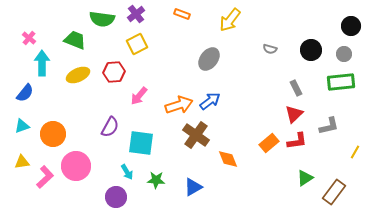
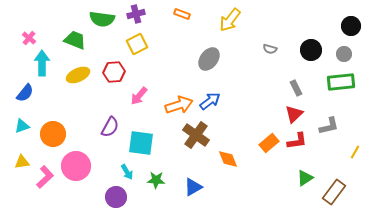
purple cross at (136, 14): rotated 24 degrees clockwise
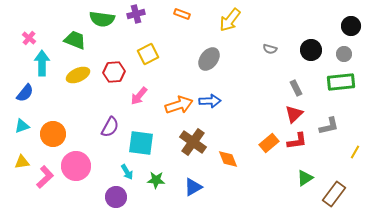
yellow square at (137, 44): moved 11 px right, 10 px down
blue arrow at (210, 101): rotated 35 degrees clockwise
brown cross at (196, 135): moved 3 px left, 7 px down
brown rectangle at (334, 192): moved 2 px down
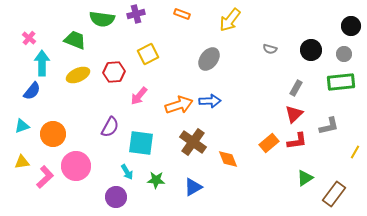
gray rectangle at (296, 88): rotated 56 degrees clockwise
blue semicircle at (25, 93): moved 7 px right, 2 px up
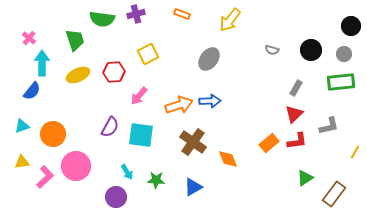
green trapezoid at (75, 40): rotated 50 degrees clockwise
gray semicircle at (270, 49): moved 2 px right, 1 px down
cyan square at (141, 143): moved 8 px up
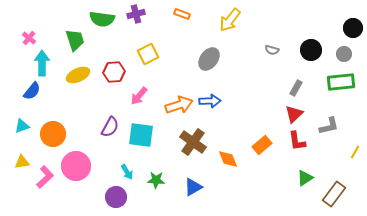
black circle at (351, 26): moved 2 px right, 2 px down
red L-shape at (297, 141): rotated 90 degrees clockwise
orange rectangle at (269, 143): moved 7 px left, 2 px down
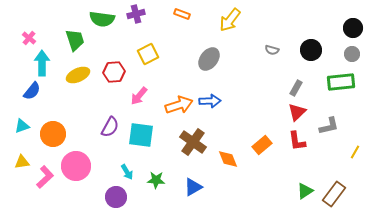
gray circle at (344, 54): moved 8 px right
red triangle at (294, 114): moved 3 px right, 2 px up
green triangle at (305, 178): moved 13 px down
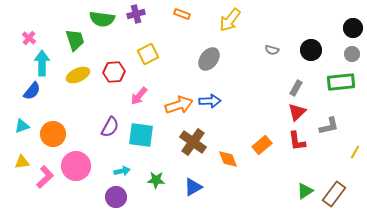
cyan arrow at (127, 172): moved 5 px left, 1 px up; rotated 70 degrees counterclockwise
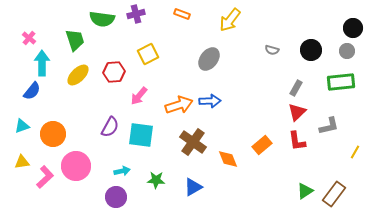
gray circle at (352, 54): moved 5 px left, 3 px up
yellow ellipse at (78, 75): rotated 20 degrees counterclockwise
